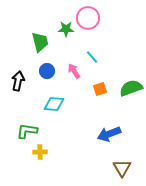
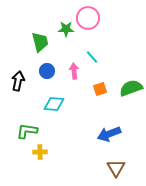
pink arrow: rotated 28 degrees clockwise
brown triangle: moved 6 px left
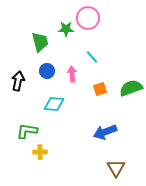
pink arrow: moved 2 px left, 3 px down
blue arrow: moved 4 px left, 2 px up
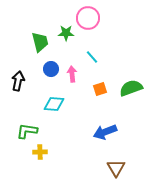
green star: moved 4 px down
blue circle: moved 4 px right, 2 px up
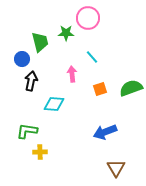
blue circle: moved 29 px left, 10 px up
black arrow: moved 13 px right
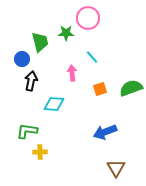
pink arrow: moved 1 px up
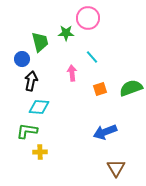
cyan diamond: moved 15 px left, 3 px down
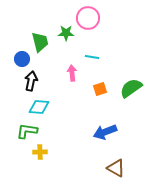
cyan line: rotated 40 degrees counterclockwise
green semicircle: rotated 15 degrees counterclockwise
brown triangle: rotated 30 degrees counterclockwise
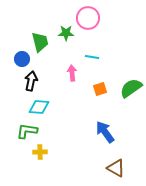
blue arrow: rotated 75 degrees clockwise
